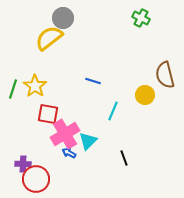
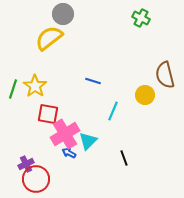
gray circle: moved 4 px up
purple cross: moved 3 px right; rotated 28 degrees counterclockwise
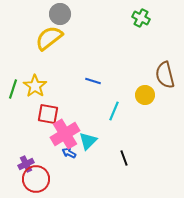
gray circle: moved 3 px left
cyan line: moved 1 px right
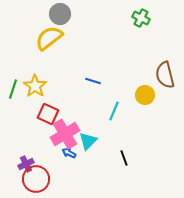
red square: rotated 15 degrees clockwise
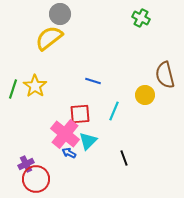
red square: moved 32 px right; rotated 30 degrees counterclockwise
pink cross: rotated 20 degrees counterclockwise
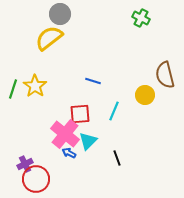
black line: moved 7 px left
purple cross: moved 1 px left
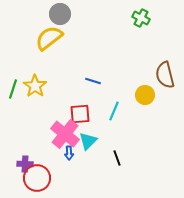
blue arrow: rotated 120 degrees counterclockwise
purple cross: rotated 28 degrees clockwise
red circle: moved 1 px right, 1 px up
